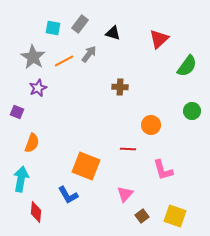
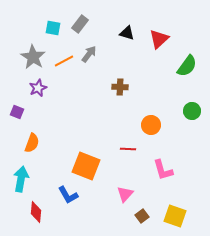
black triangle: moved 14 px right
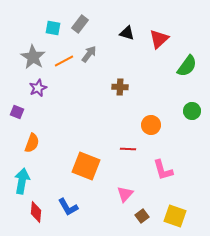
cyan arrow: moved 1 px right, 2 px down
blue L-shape: moved 12 px down
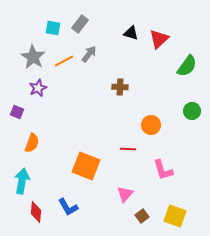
black triangle: moved 4 px right
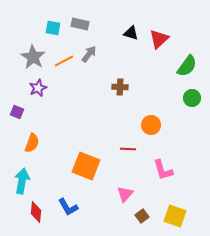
gray rectangle: rotated 66 degrees clockwise
green circle: moved 13 px up
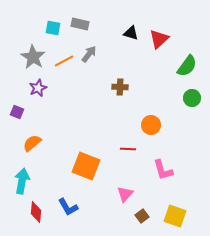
orange semicircle: rotated 150 degrees counterclockwise
